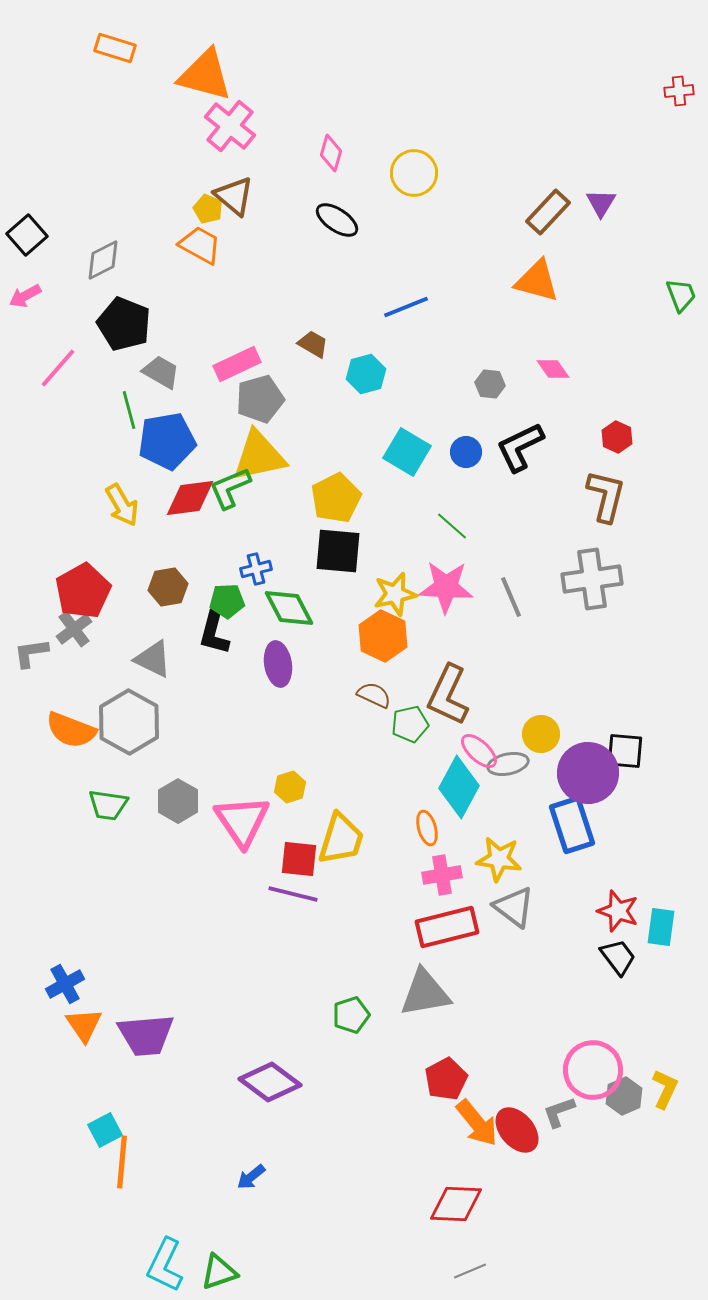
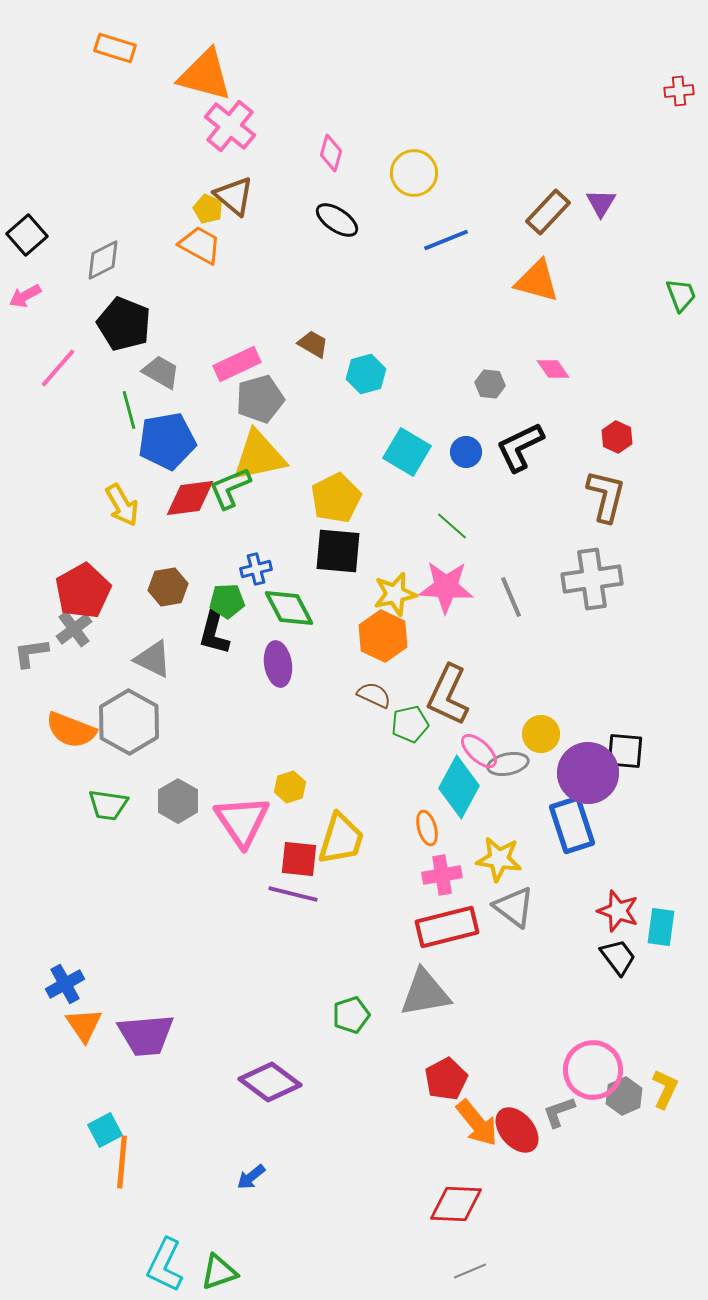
blue line at (406, 307): moved 40 px right, 67 px up
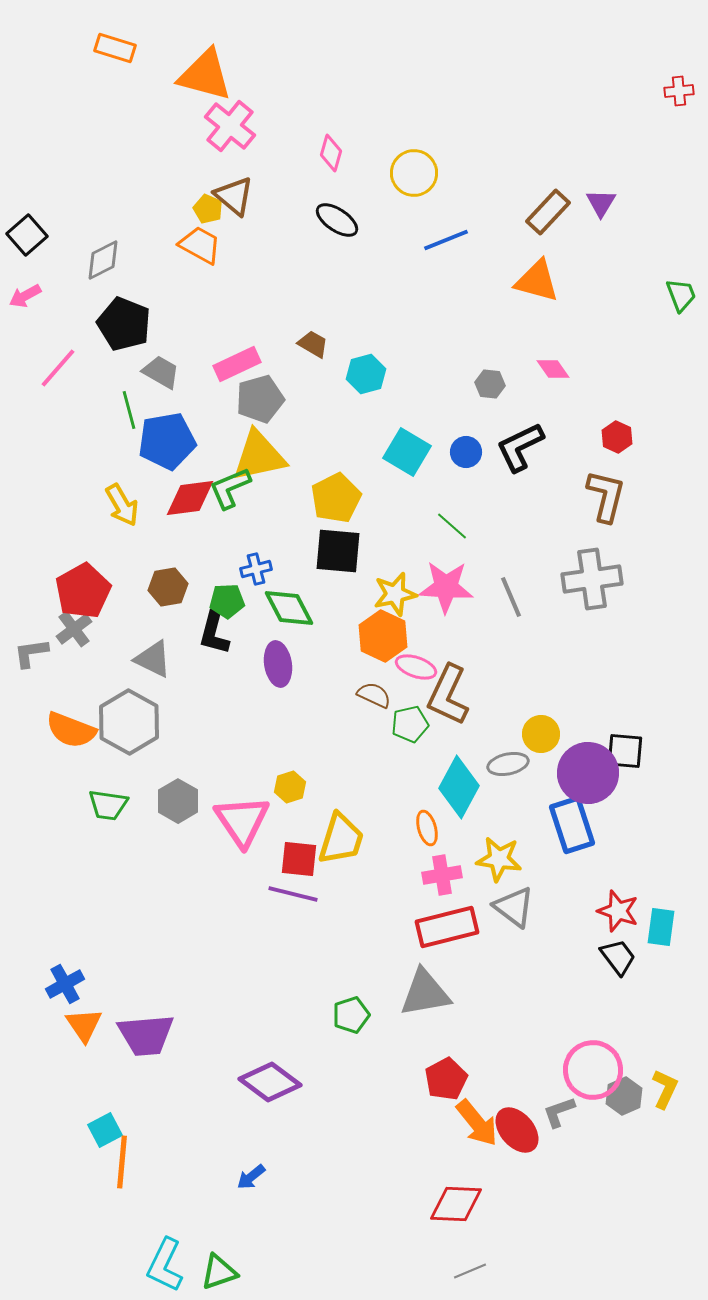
pink ellipse at (479, 751): moved 63 px left, 84 px up; rotated 24 degrees counterclockwise
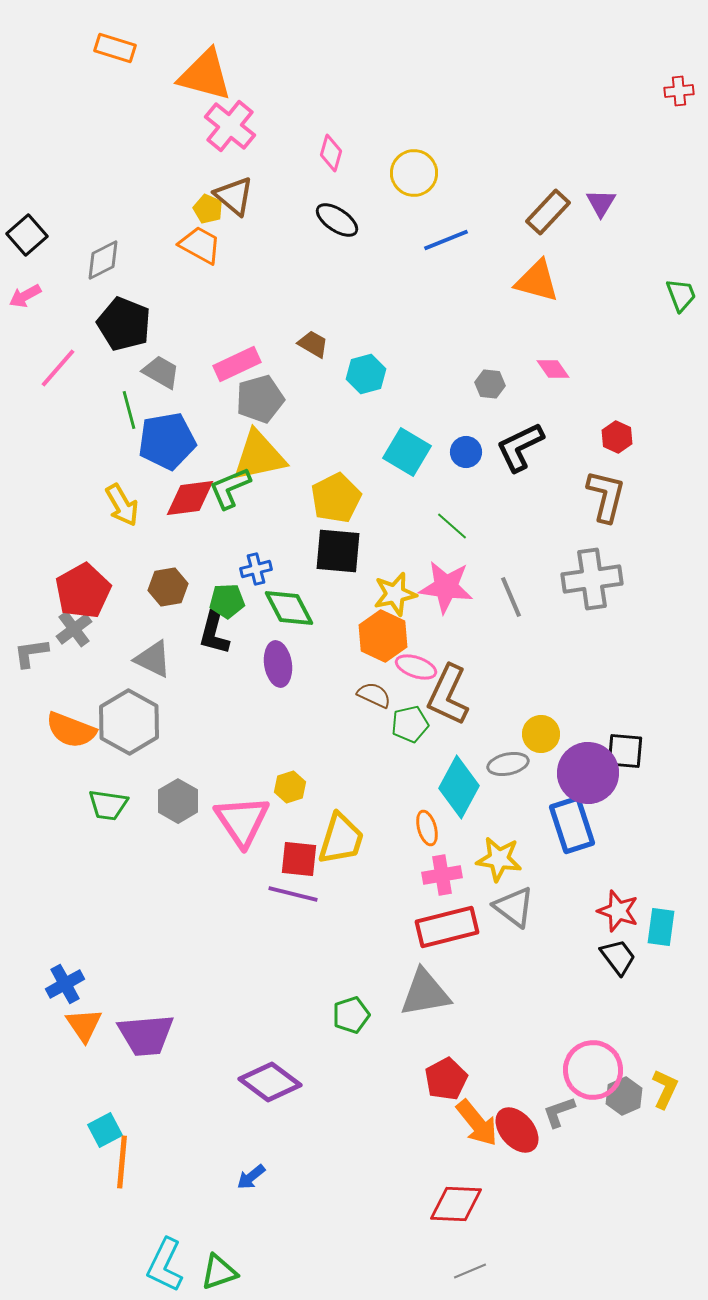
pink star at (446, 587): rotated 4 degrees clockwise
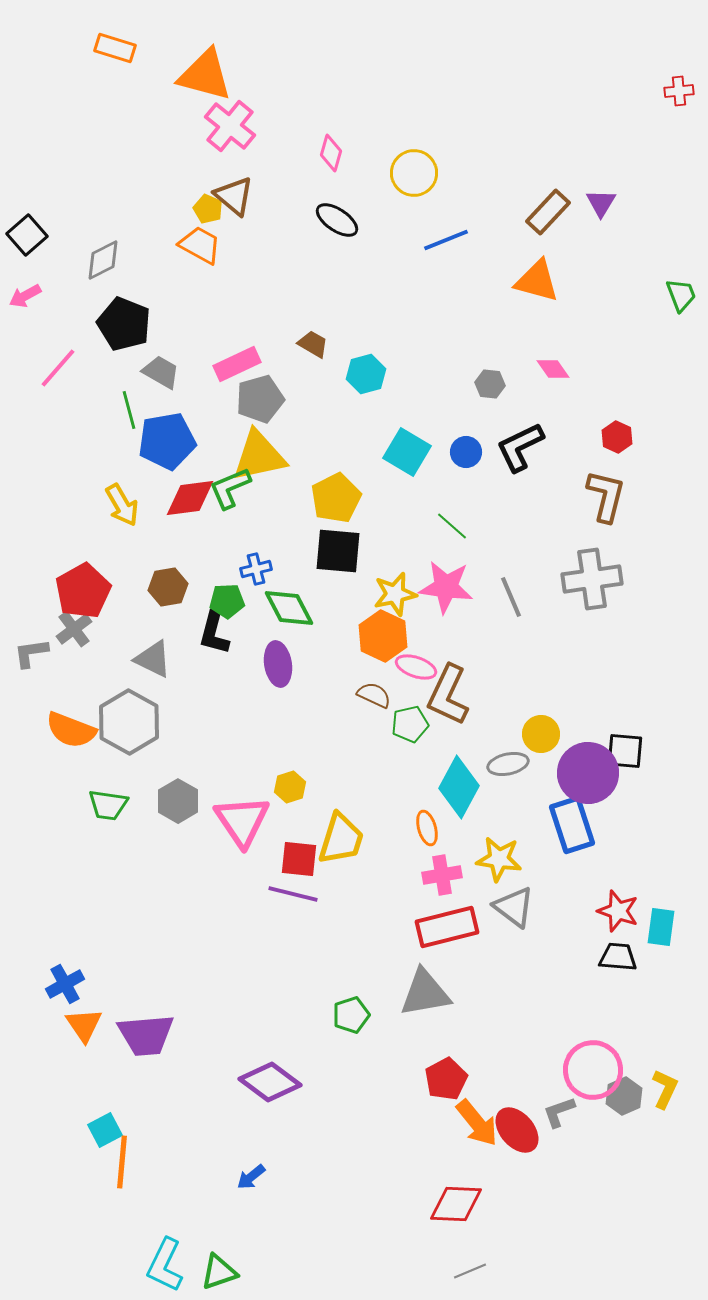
black trapezoid at (618, 957): rotated 48 degrees counterclockwise
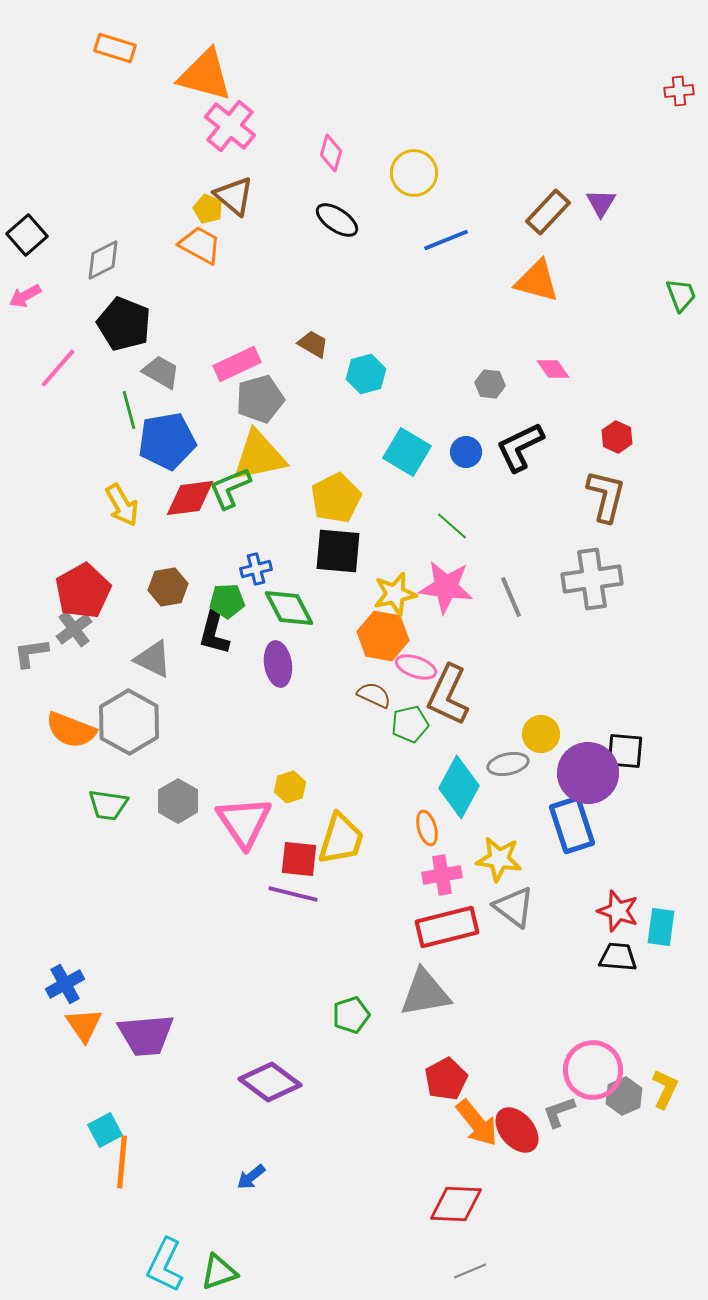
orange hexagon at (383, 636): rotated 15 degrees counterclockwise
pink triangle at (242, 821): moved 2 px right, 1 px down
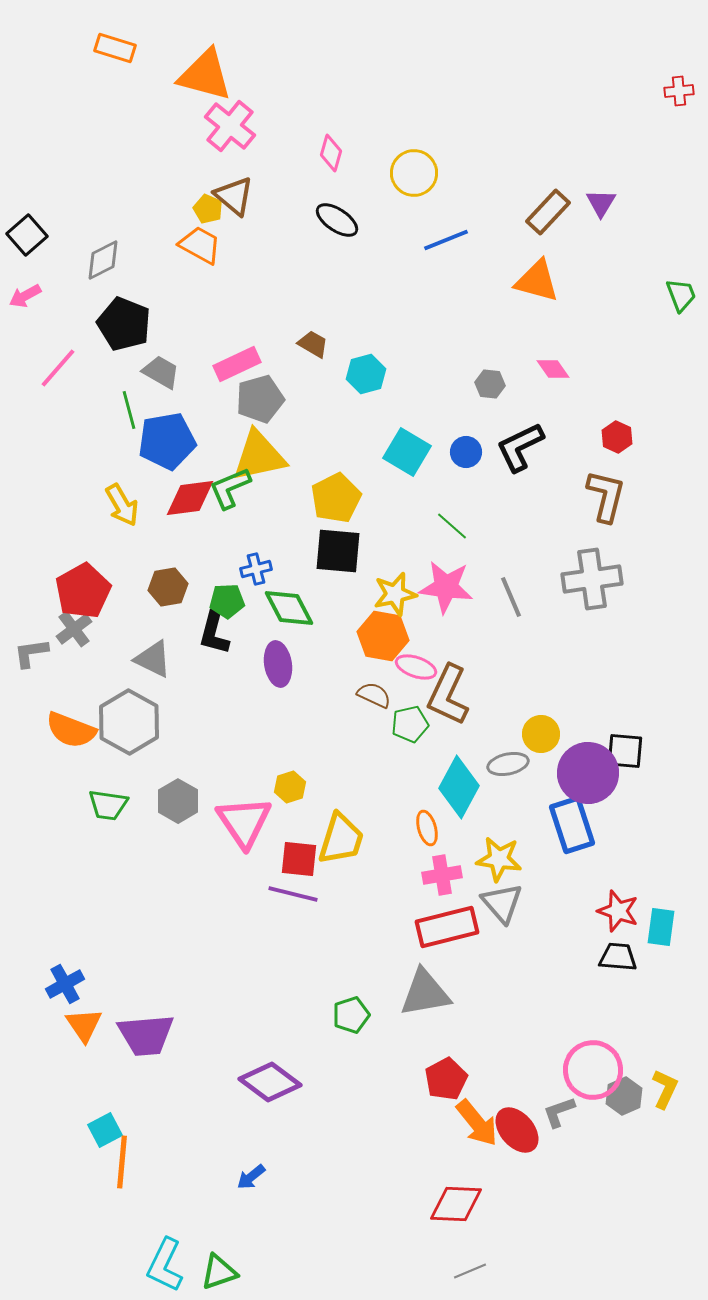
gray triangle at (514, 907): moved 12 px left, 4 px up; rotated 12 degrees clockwise
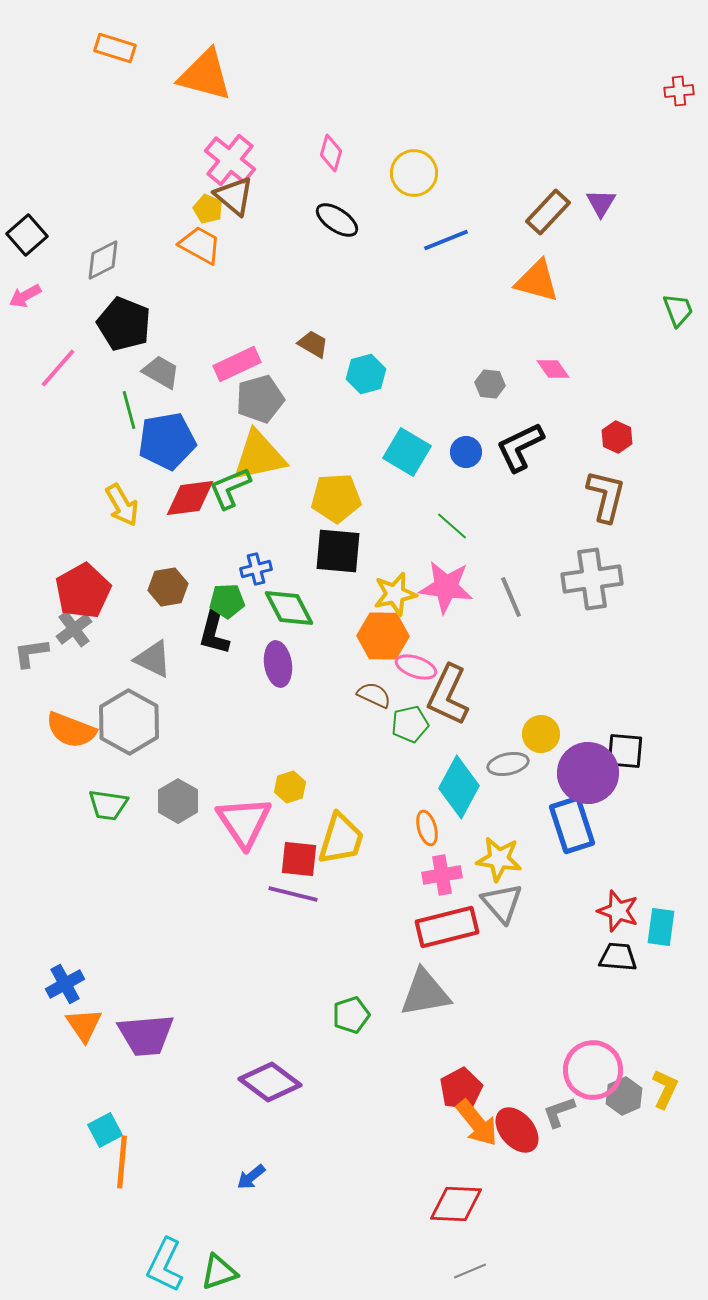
pink cross at (230, 126): moved 34 px down
green trapezoid at (681, 295): moved 3 px left, 15 px down
yellow pentagon at (336, 498): rotated 24 degrees clockwise
orange hexagon at (383, 636): rotated 9 degrees counterclockwise
red pentagon at (446, 1079): moved 15 px right, 10 px down
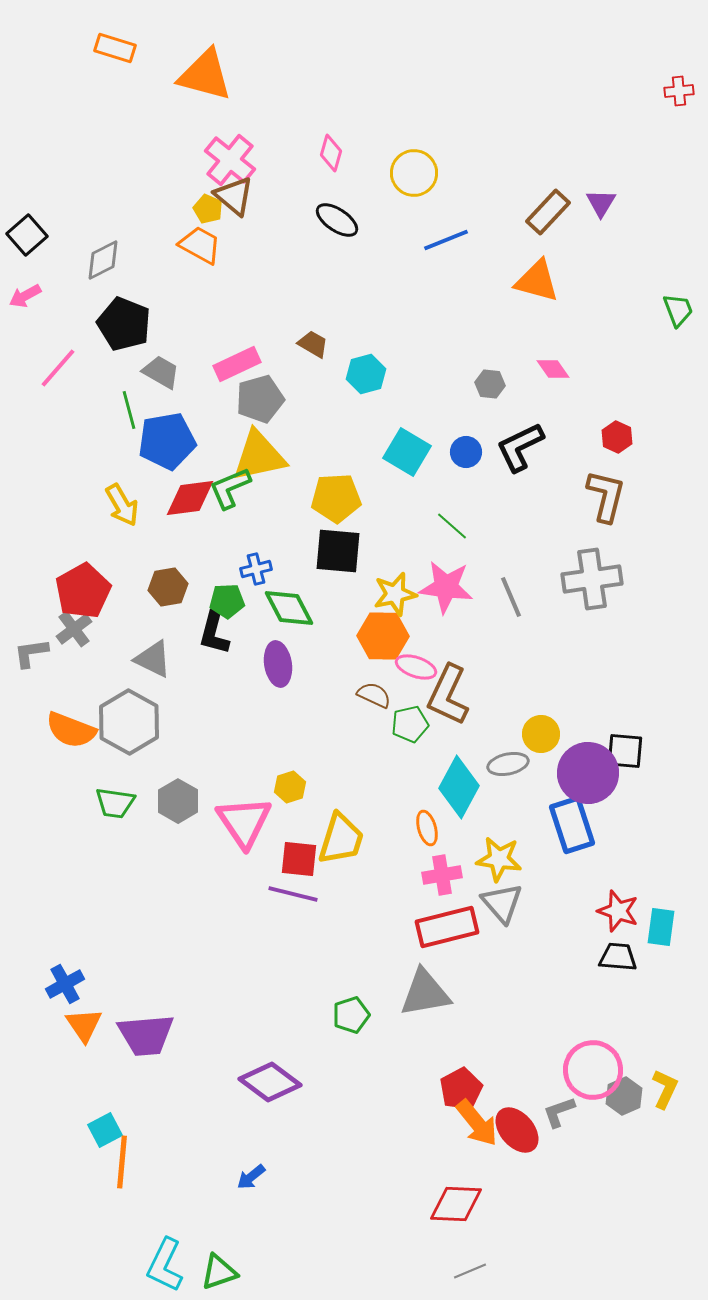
green trapezoid at (108, 805): moved 7 px right, 2 px up
